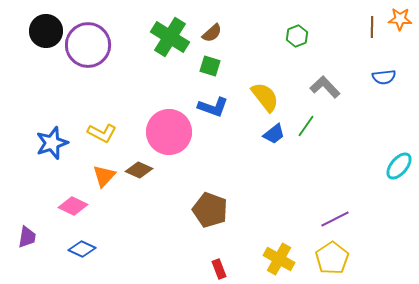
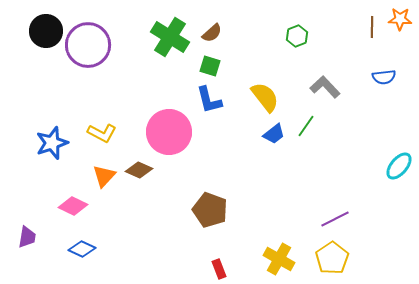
blue L-shape: moved 4 px left, 7 px up; rotated 56 degrees clockwise
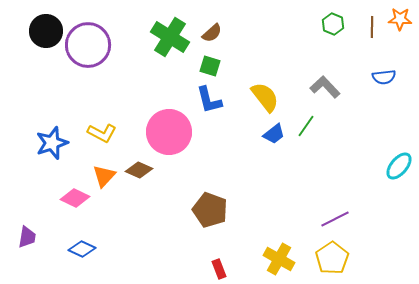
green hexagon: moved 36 px right, 12 px up; rotated 15 degrees counterclockwise
pink diamond: moved 2 px right, 8 px up
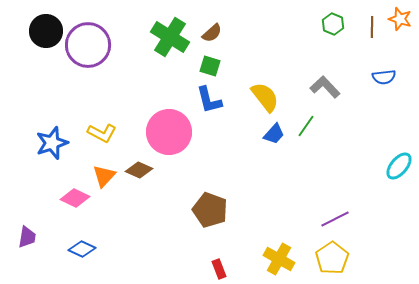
orange star: rotated 15 degrees clockwise
blue trapezoid: rotated 10 degrees counterclockwise
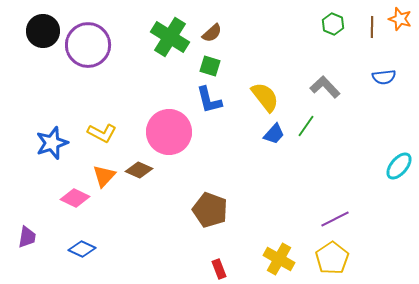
black circle: moved 3 px left
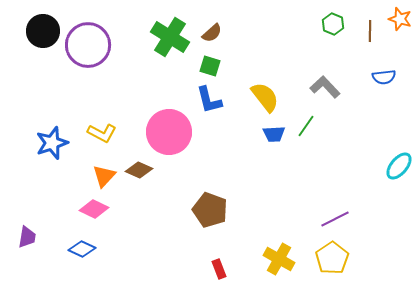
brown line: moved 2 px left, 4 px down
blue trapezoid: rotated 45 degrees clockwise
pink diamond: moved 19 px right, 11 px down
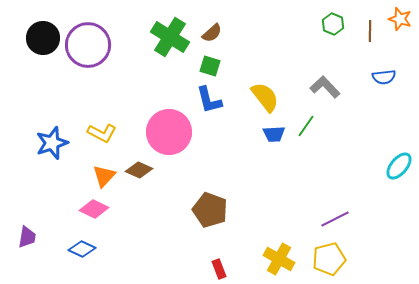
black circle: moved 7 px down
yellow pentagon: moved 3 px left, 1 px down; rotated 20 degrees clockwise
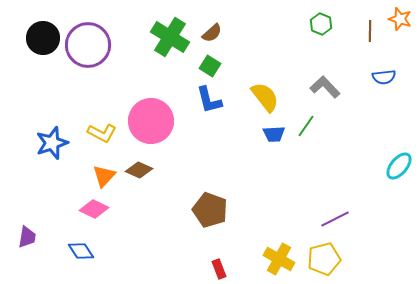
green hexagon: moved 12 px left
green square: rotated 15 degrees clockwise
pink circle: moved 18 px left, 11 px up
blue diamond: moved 1 px left, 2 px down; rotated 32 degrees clockwise
yellow pentagon: moved 5 px left
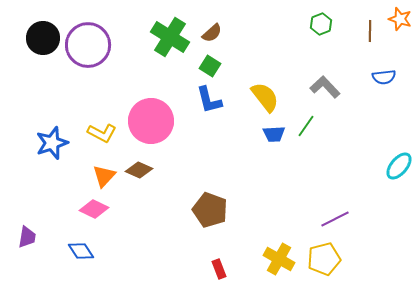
green hexagon: rotated 15 degrees clockwise
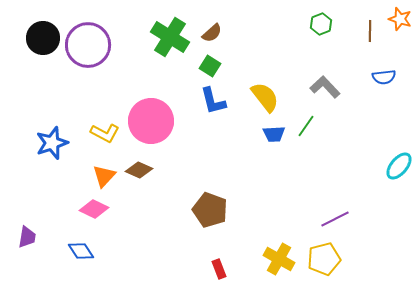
blue L-shape: moved 4 px right, 1 px down
yellow L-shape: moved 3 px right
